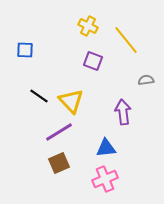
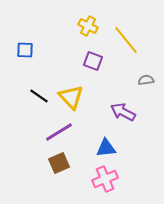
yellow triangle: moved 4 px up
purple arrow: rotated 55 degrees counterclockwise
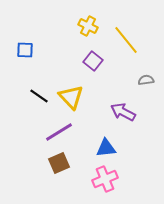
purple square: rotated 18 degrees clockwise
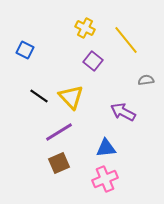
yellow cross: moved 3 px left, 2 px down
blue square: rotated 24 degrees clockwise
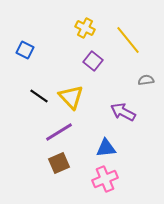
yellow line: moved 2 px right
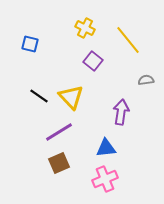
blue square: moved 5 px right, 6 px up; rotated 12 degrees counterclockwise
purple arrow: moved 2 px left; rotated 70 degrees clockwise
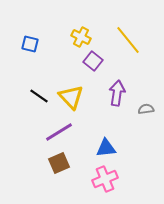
yellow cross: moved 4 px left, 9 px down
gray semicircle: moved 29 px down
purple arrow: moved 4 px left, 19 px up
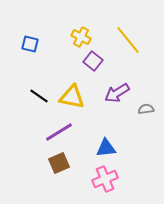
purple arrow: rotated 130 degrees counterclockwise
yellow triangle: moved 1 px right; rotated 36 degrees counterclockwise
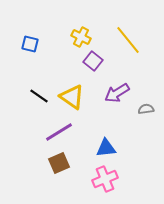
yellow triangle: rotated 24 degrees clockwise
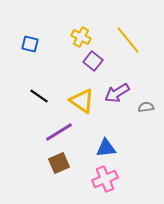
yellow triangle: moved 10 px right, 4 px down
gray semicircle: moved 2 px up
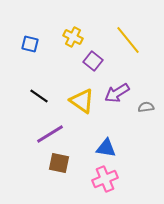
yellow cross: moved 8 px left
purple line: moved 9 px left, 2 px down
blue triangle: rotated 15 degrees clockwise
brown square: rotated 35 degrees clockwise
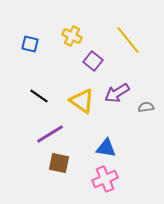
yellow cross: moved 1 px left, 1 px up
